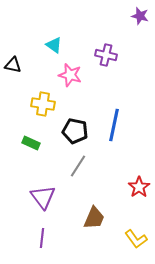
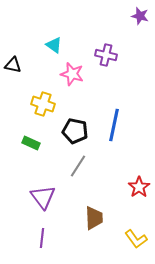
pink star: moved 2 px right, 1 px up
yellow cross: rotated 10 degrees clockwise
brown trapezoid: rotated 25 degrees counterclockwise
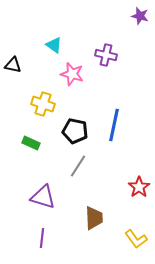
purple triangle: rotated 36 degrees counterclockwise
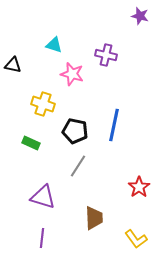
cyan triangle: rotated 18 degrees counterclockwise
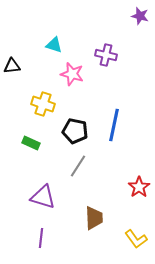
black triangle: moved 1 px left, 1 px down; rotated 18 degrees counterclockwise
purple line: moved 1 px left
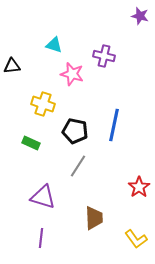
purple cross: moved 2 px left, 1 px down
